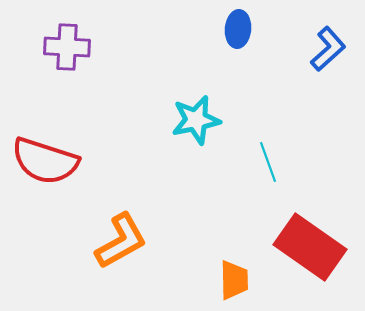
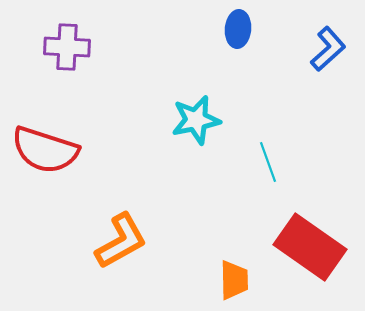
red semicircle: moved 11 px up
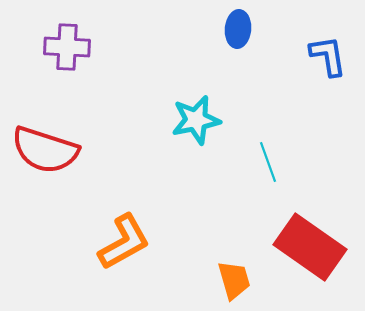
blue L-shape: moved 7 px down; rotated 57 degrees counterclockwise
orange L-shape: moved 3 px right, 1 px down
orange trapezoid: rotated 15 degrees counterclockwise
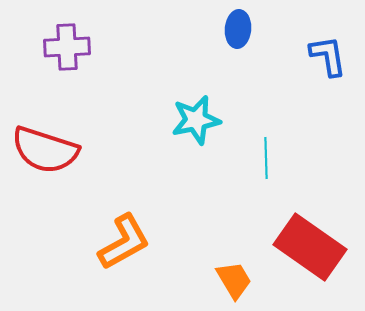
purple cross: rotated 6 degrees counterclockwise
cyan line: moved 2 px left, 4 px up; rotated 18 degrees clockwise
orange trapezoid: rotated 15 degrees counterclockwise
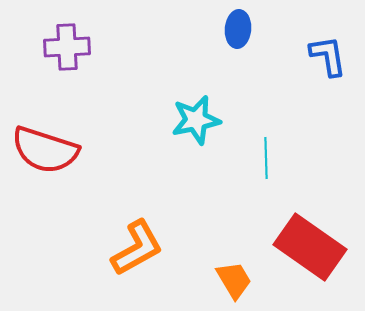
orange L-shape: moved 13 px right, 6 px down
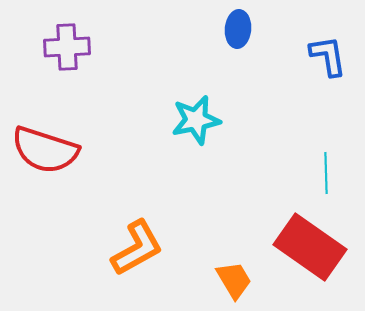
cyan line: moved 60 px right, 15 px down
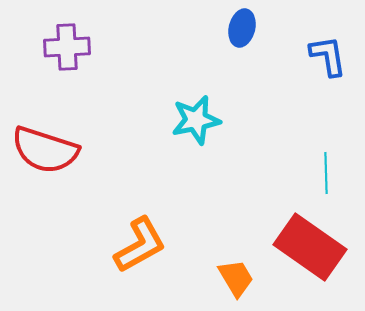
blue ellipse: moved 4 px right, 1 px up; rotated 9 degrees clockwise
orange L-shape: moved 3 px right, 3 px up
orange trapezoid: moved 2 px right, 2 px up
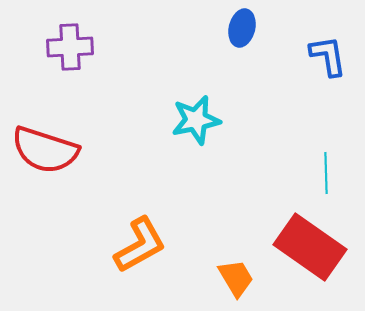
purple cross: moved 3 px right
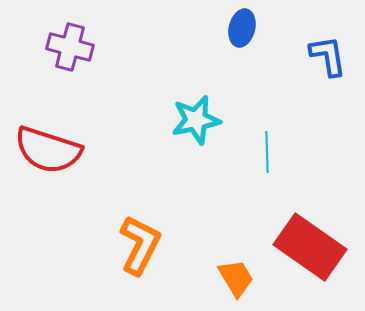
purple cross: rotated 18 degrees clockwise
red semicircle: moved 3 px right
cyan line: moved 59 px left, 21 px up
orange L-shape: rotated 34 degrees counterclockwise
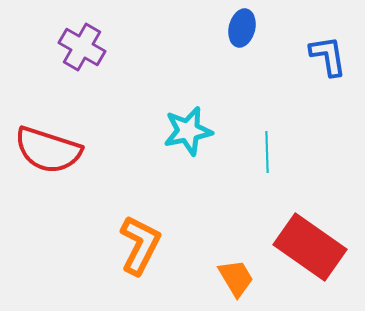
purple cross: moved 12 px right; rotated 15 degrees clockwise
cyan star: moved 8 px left, 11 px down
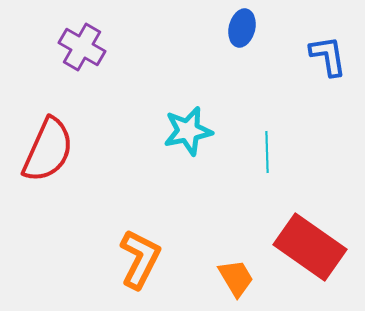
red semicircle: rotated 84 degrees counterclockwise
orange L-shape: moved 14 px down
